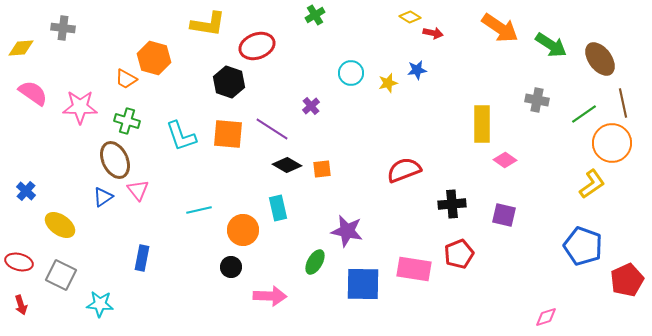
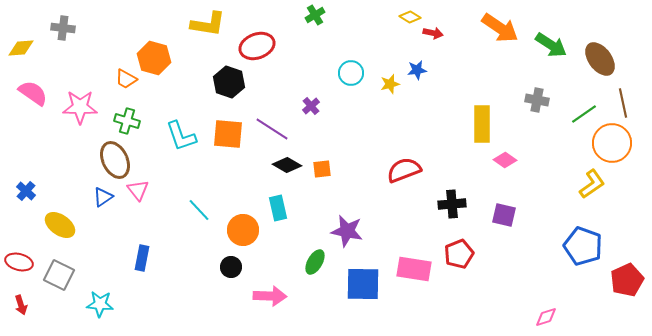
yellow star at (388, 83): moved 2 px right, 1 px down
cyan line at (199, 210): rotated 60 degrees clockwise
gray square at (61, 275): moved 2 px left
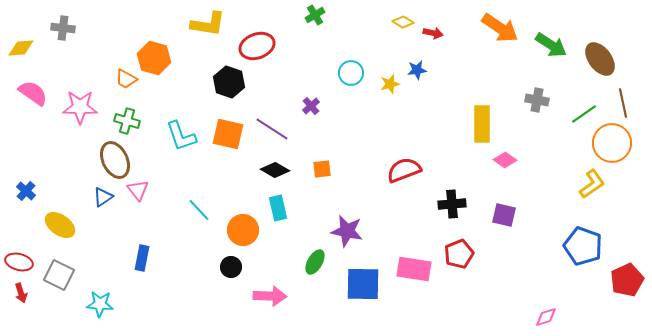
yellow diamond at (410, 17): moved 7 px left, 5 px down
orange square at (228, 134): rotated 8 degrees clockwise
black diamond at (287, 165): moved 12 px left, 5 px down
red arrow at (21, 305): moved 12 px up
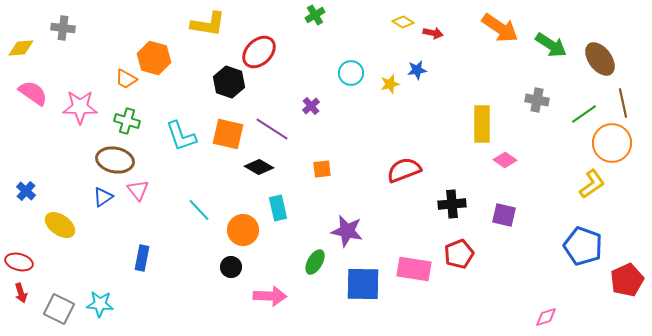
red ellipse at (257, 46): moved 2 px right, 6 px down; rotated 24 degrees counterclockwise
brown ellipse at (115, 160): rotated 54 degrees counterclockwise
black diamond at (275, 170): moved 16 px left, 3 px up
gray square at (59, 275): moved 34 px down
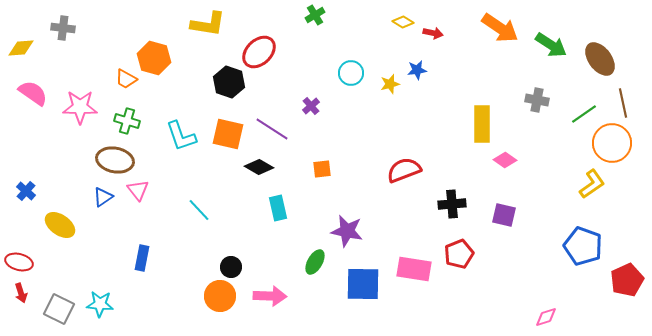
orange circle at (243, 230): moved 23 px left, 66 px down
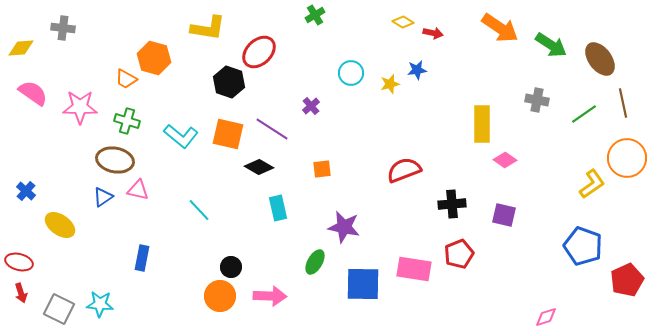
yellow L-shape at (208, 24): moved 4 px down
cyan L-shape at (181, 136): rotated 32 degrees counterclockwise
orange circle at (612, 143): moved 15 px right, 15 px down
pink triangle at (138, 190): rotated 40 degrees counterclockwise
purple star at (347, 231): moved 3 px left, 4 px up
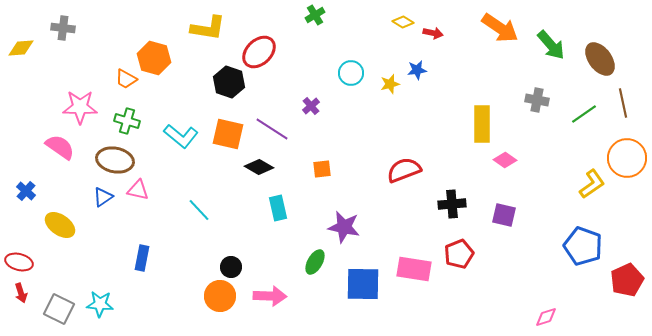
green arrow at (551, 45): rotated 16 degrees clockwise
pink semicircle at (33, 93): moved 27 px right, 54 px down
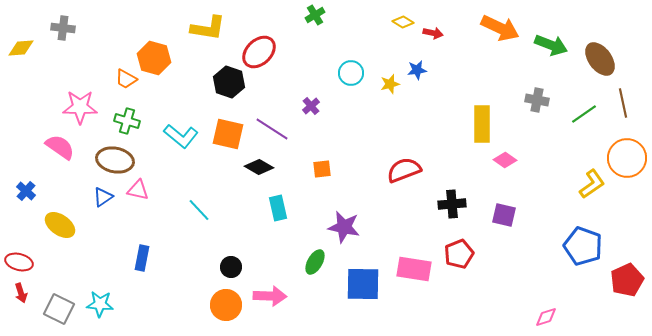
orange arrow at (500, 28): rotated 9 degrees counterclockwise
green arrow at (551, 45): rotated 28 degrees counterclockwise
orange circle at (220, 296): moved 6 px right, 9 px down
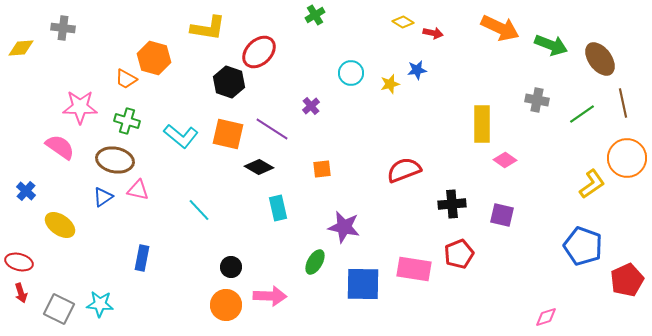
green line at (584, 114): moved 2 px left
purple square at (504, 215): moved 2 px left
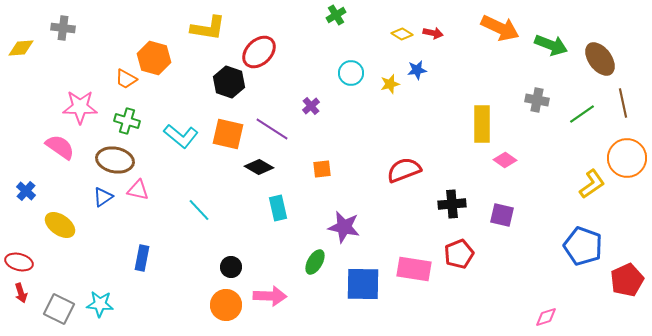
green cross at (315, 15): moved 21 px right
yellow diamond at (403, 22): moved 1 px left, 12 px down
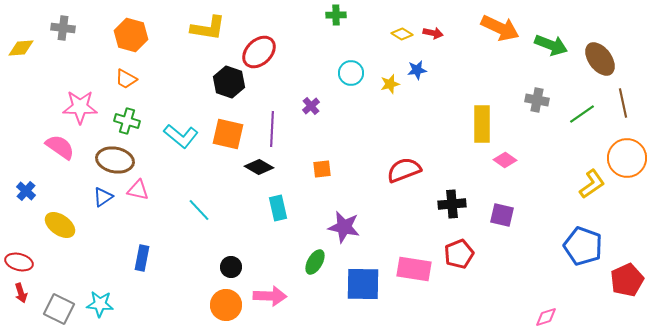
green cross at (336, 15): rotated 30 degrees clockwise
orange hexagon at (154, 58): moved 23 px left, 23 px up
purple line at (272, 129): rotated 60 degrees clockwise
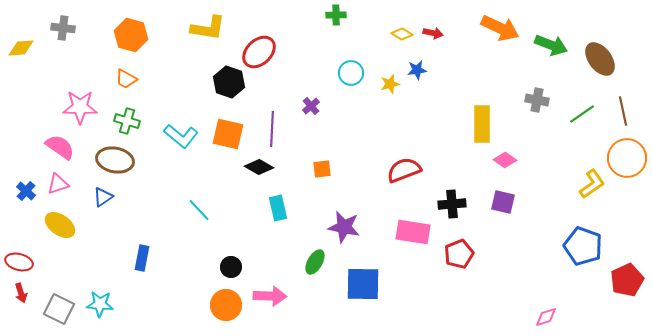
brown line at (623, 103): moved 8 px down
pink triangle at (138, 190): moved 80 px left, 6 px up; rotated 30 degrees counterclockwise
purple square at (502, 215): moved 1 px right, 13 px up
pink rectangle at (414, 269): moved 1 px left, 37 px up
